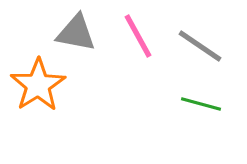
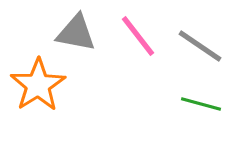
pink line: rotated 9 degrees counterclockwise
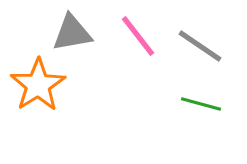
gray triangle: moved 4 px left; rotated 21 degrees counterclockwise
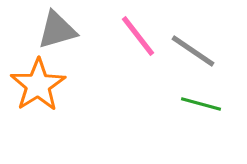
gray triangle: moved 15 px left, 3 px up; rotated 6 degrees counterclockwise
gray line: moved 7 px left, 5 px down
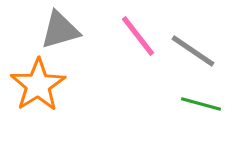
gray triangle: moved 3 px right
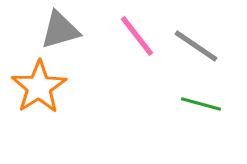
pink line: moved 1 px left
gray line: moved 3 px right, 5 px up
orange star: moved 1 px right, 2 px down
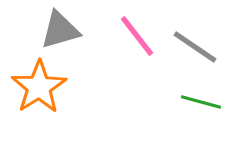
gray line: moved 1 px left, 1 px down
green line: moved 2 px up
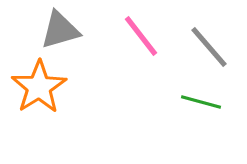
pink line: moved 4 px right
gray line: moved 14 px right; rotated 15 degrees clockwise
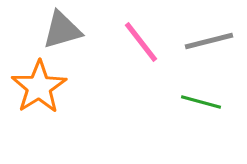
gray triangle: moved 2 px right
pink line: moved 6 px down
gray line: moved 6 px up; rotated 63 degrees counterclockwise
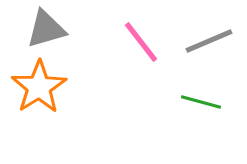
gray triangle: moved 16 px left, 1 px up
gray line: rotated 9 degrees counterclockwise
